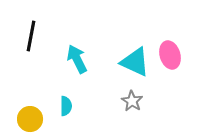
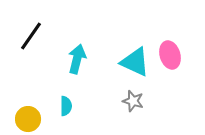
black line: rotated 24 degrees clockwise
cyan arrow: rotated 40 degrees clockwise
gray star: moved 1 px right; rotated 15 degrees counterclockwise
yellow circle: moved 2 px left
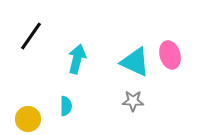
gray star: rotated 15 degrees counterclockwise
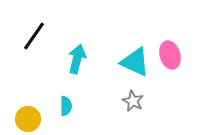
black line: moved 3 px right
gray star: rotated 25 degrees clockwise
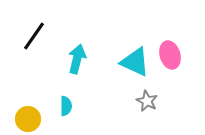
gray star: moved 14 px right
